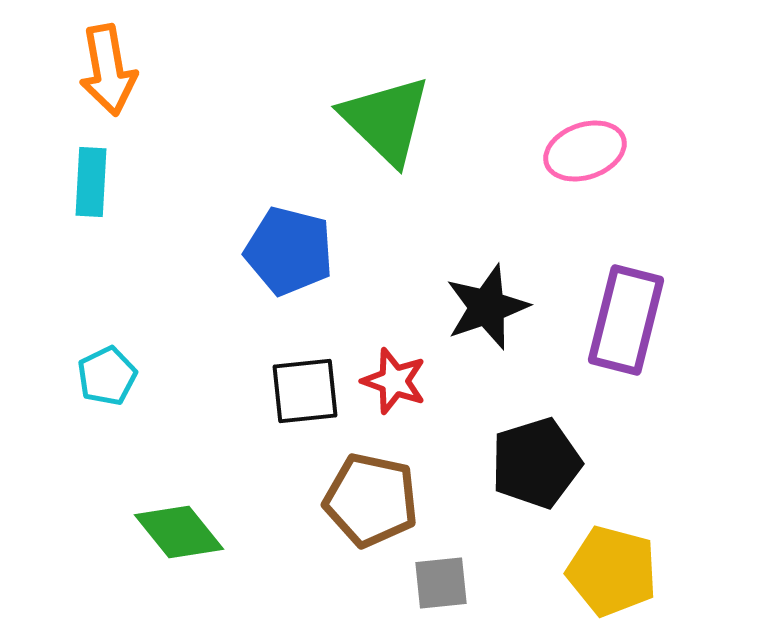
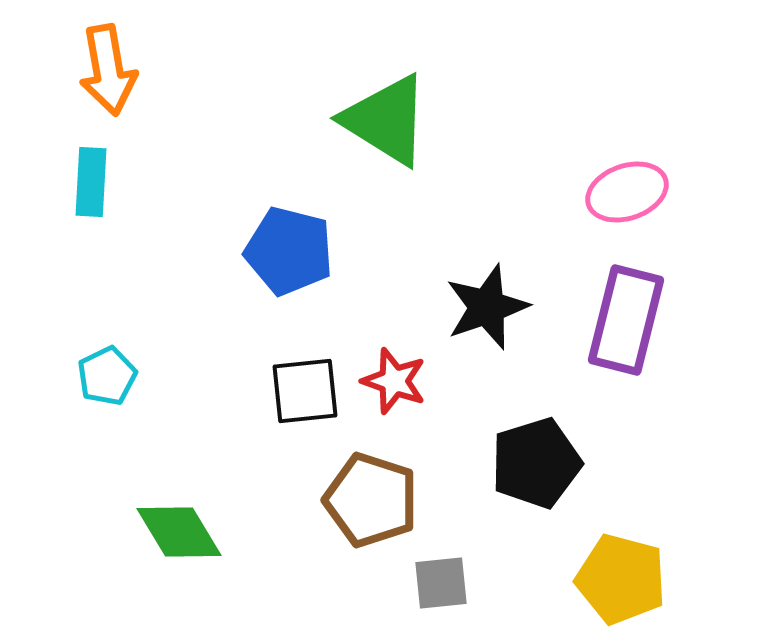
green triangle: rotated 12 degrees counterclockwise
pink ellipse: moved 42 px right, 41 px down
brown pentagon: rotated 6 degrees clockwise
green diamond: rotated 8 degrees clockwise
yellow pentagon: moved 9 px right, 8 px down
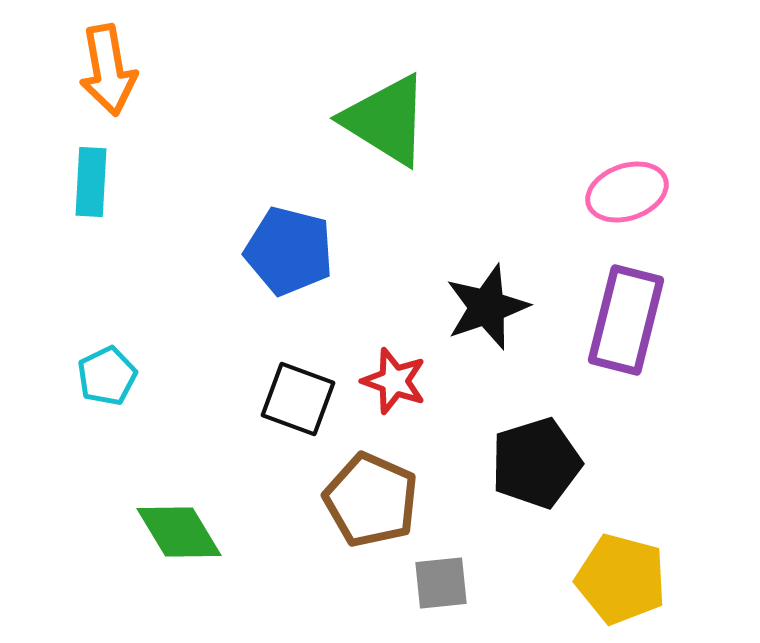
black square: moved 7 px left, 8 px down; rotated 26 degrees clockwise
brown pentagon: rotated 6 degrees clockwise
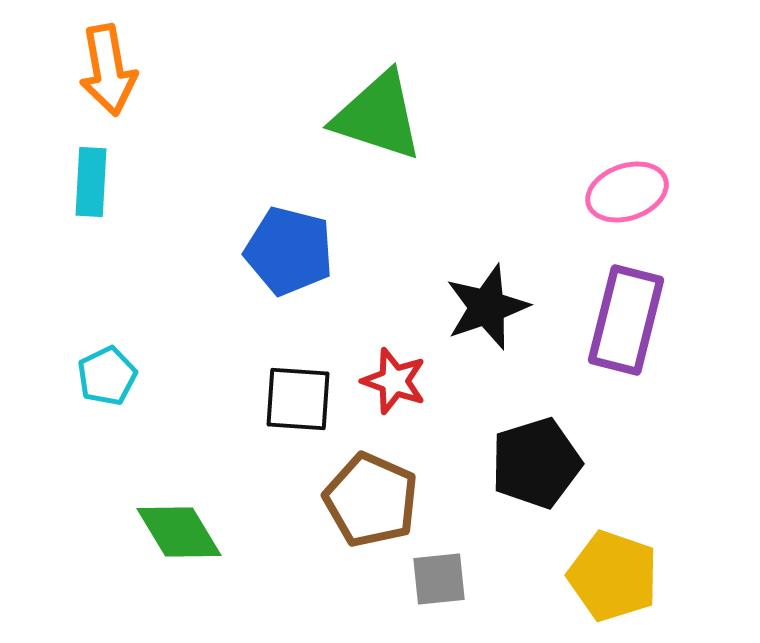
green triangle: moved 8 px left, 4 px up; rotated 14 degrees counterclockwise
black square: rotated 16 degrees counterclockwise
yellow pentagon: moved 8 px left, 3 px up; rotated 4 degrees clockwise
gray square: moved 2 px left, 4 px up
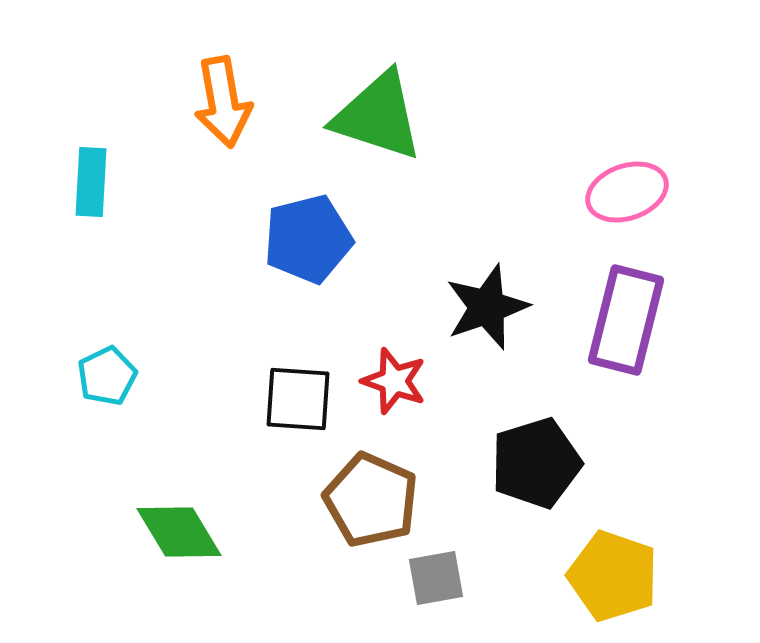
orange arrow: moved 115 px right, 32 px down
blue pentagon: moved 19 px right, 12 px up; rotated 28 degrees counterclockwise
gray square: moved 3 px left, 1 px up; rotated 4 degrees counterclockwise
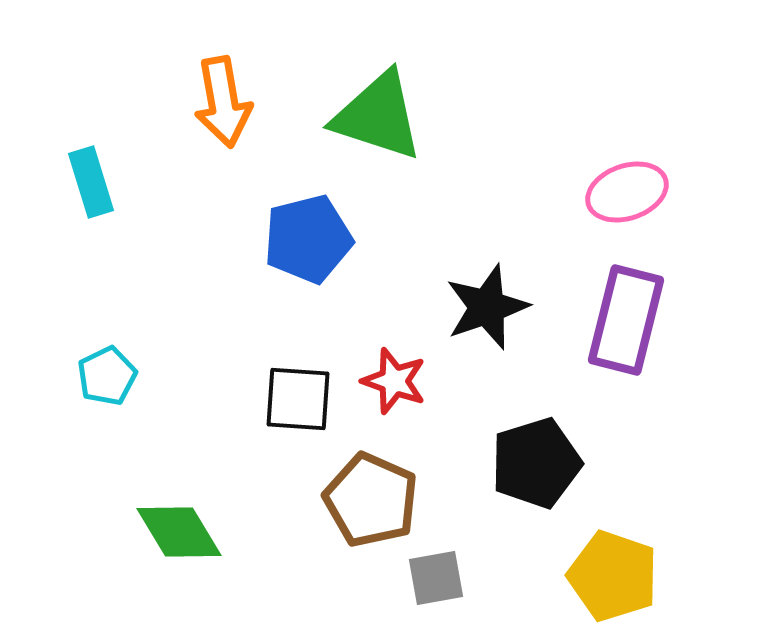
cyan rectangle: rotated 20 degrees counterclockwise
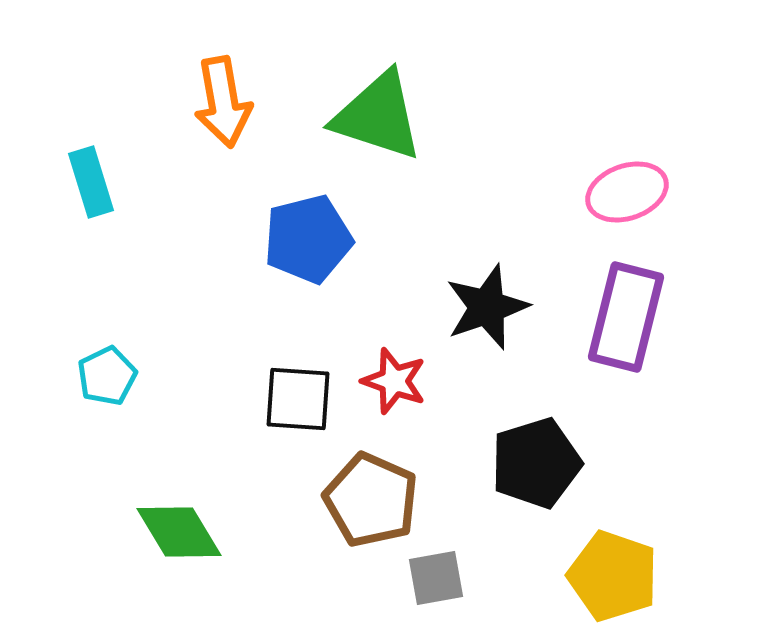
purple rectangle: moved 3 px up
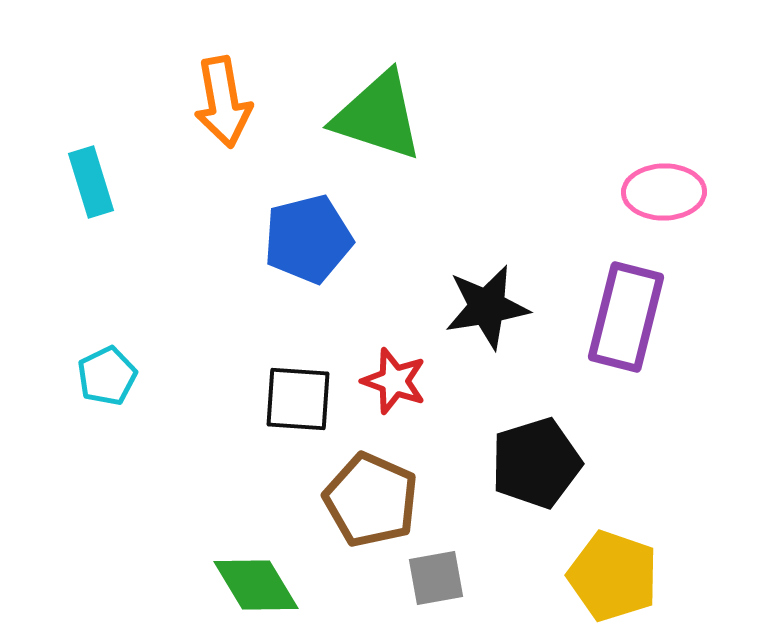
pink ellipse: moved 37 px right; rotated 18 degrees clockwise
black star: rotated 10 degrees clockwise
green diamond: moved 77 px right, 53 px down
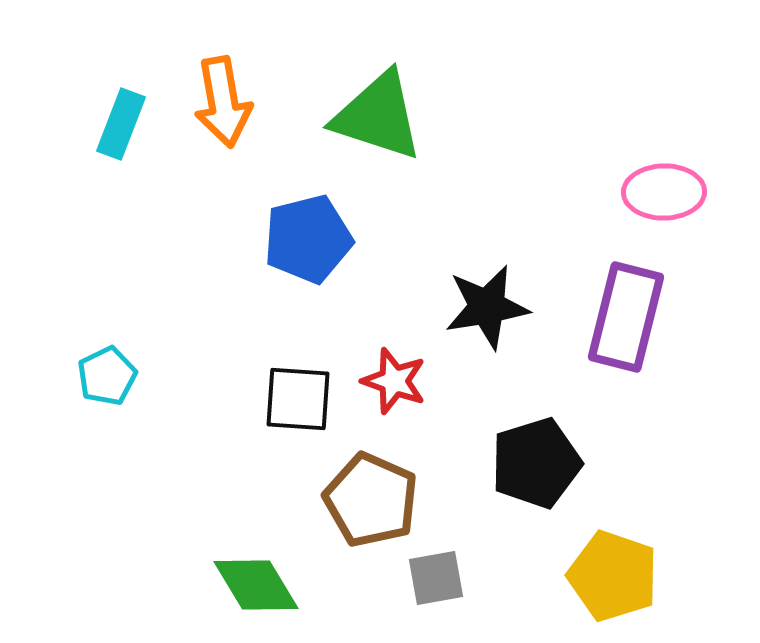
cyan rectangle: moved 30 px right, 58 px up; rotated 38 degrees clockwise
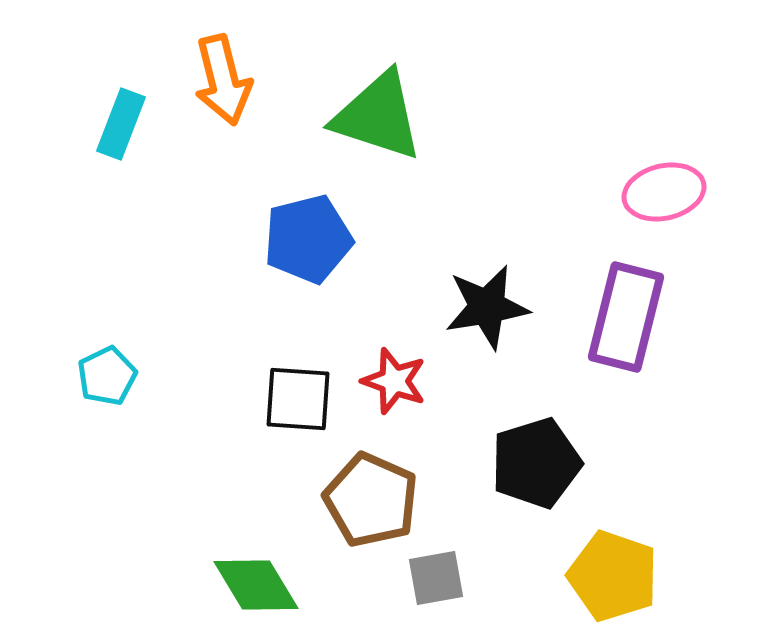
orange arrow: moved 22 px up; rotated 4 degrees counterclockwise
pink ellipse: rotated 12 degrees counterclockwise
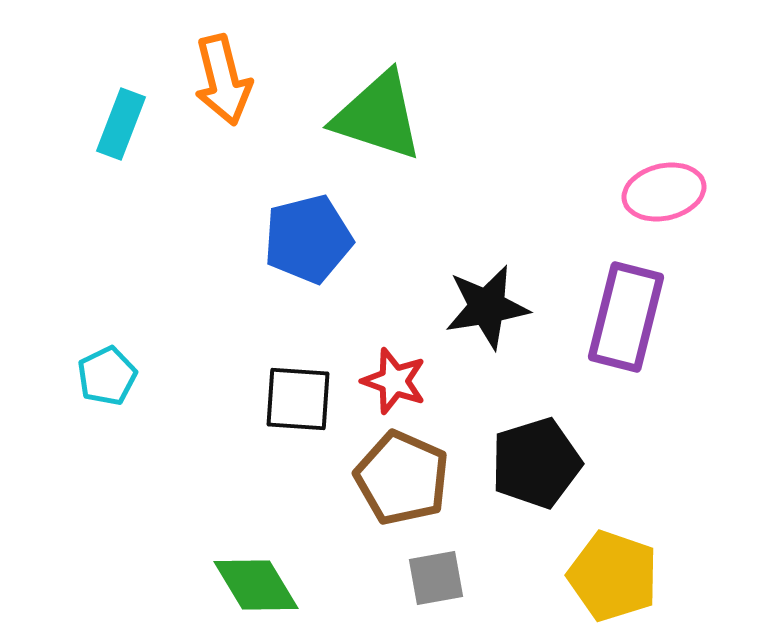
brown pentagon: moved 31 px right, 22 px up
